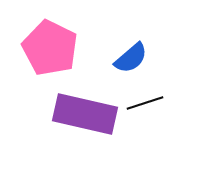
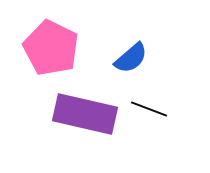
pink pentagon: moved 1 px right
black line: moved 4 px right, 6 px down; rotated 39 degrees clockwise
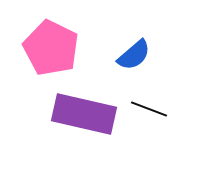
blue semicircle: moved 3 px right, 3 px up
purple rectangle: moved 1 px left
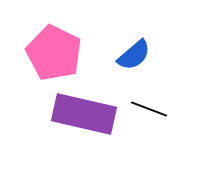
pink pentagon: moved 3 px right, 5 px down
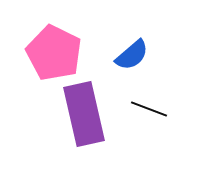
blue semicircle: moved 2 px left
purple rectangle: rotated 64 degrees clockwise
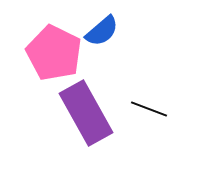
blue semicircle: moved 30 px left, 24 px up
purple rectangle: moved 2 px right, 1 px up; rotated 16 degrees counterclockwise
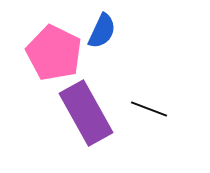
blue semicircle: rotated 24 degrees counterclockwise
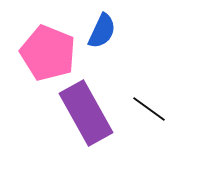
pink pentagon: moved 6 px left; rotated 4 degrees counterclockwise
black line: rotated 15 degrees clockwise
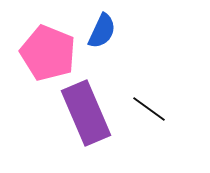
purple rectangle: rotated 6 degrees clockwise
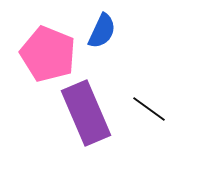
pink pentagon: moved 1 px down
